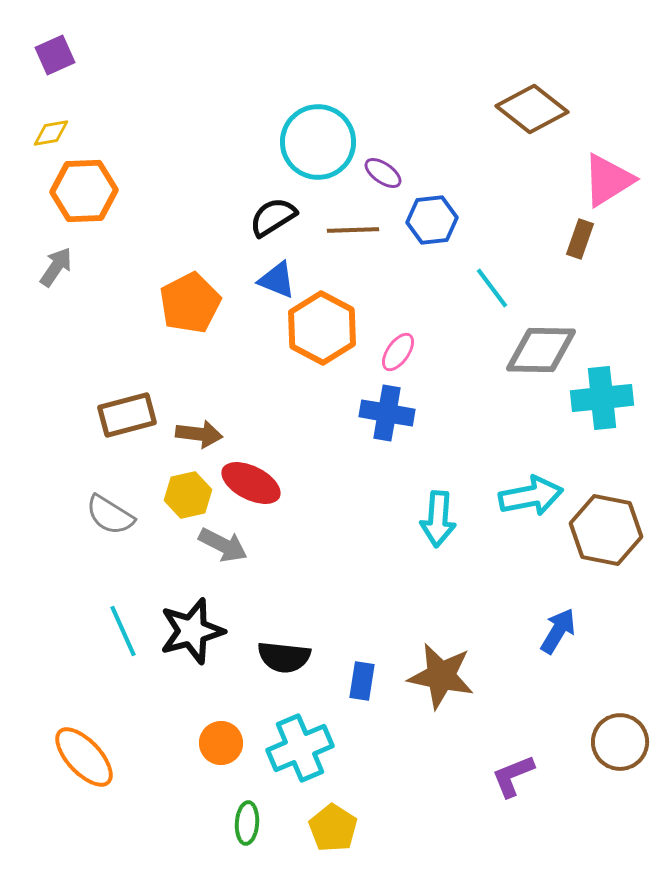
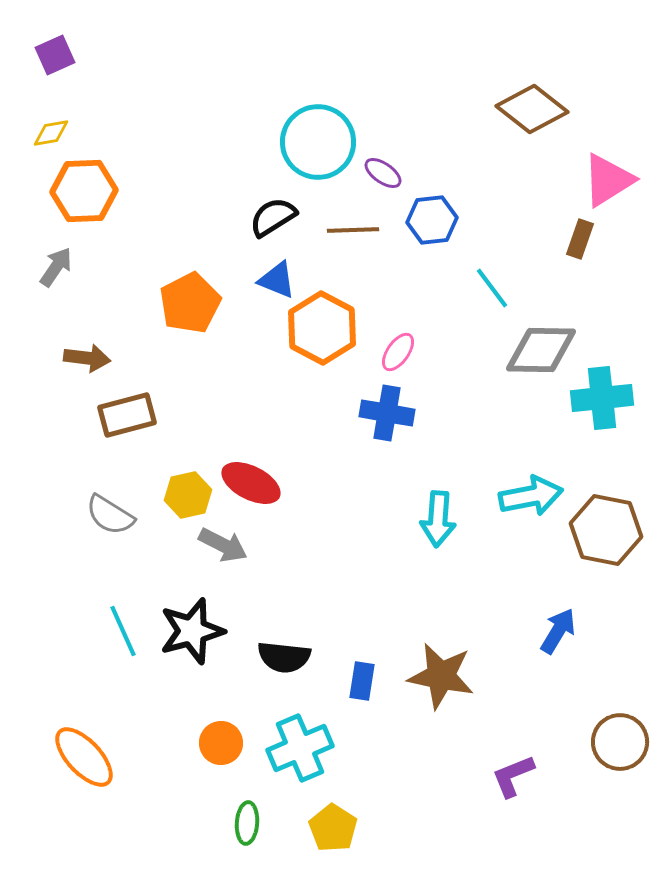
brown arrow at (199, 434): moved 112 px left, 76 px up
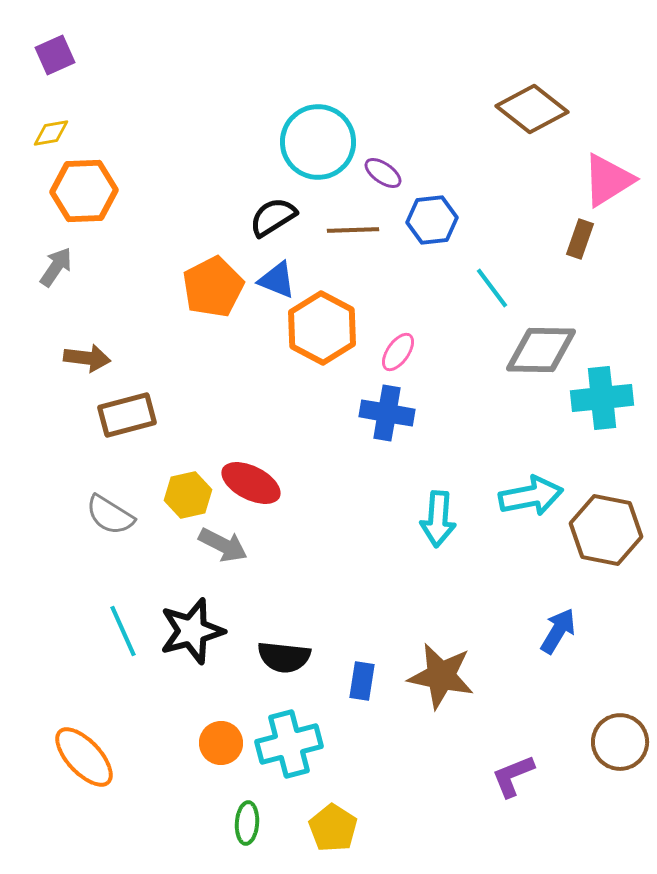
orange pentagon at (190, 303): moved 23 px right, 16 px up
cyan cross at (300, 748): moved 11 px left, 4 px up; rotated 8 degrees clockwise
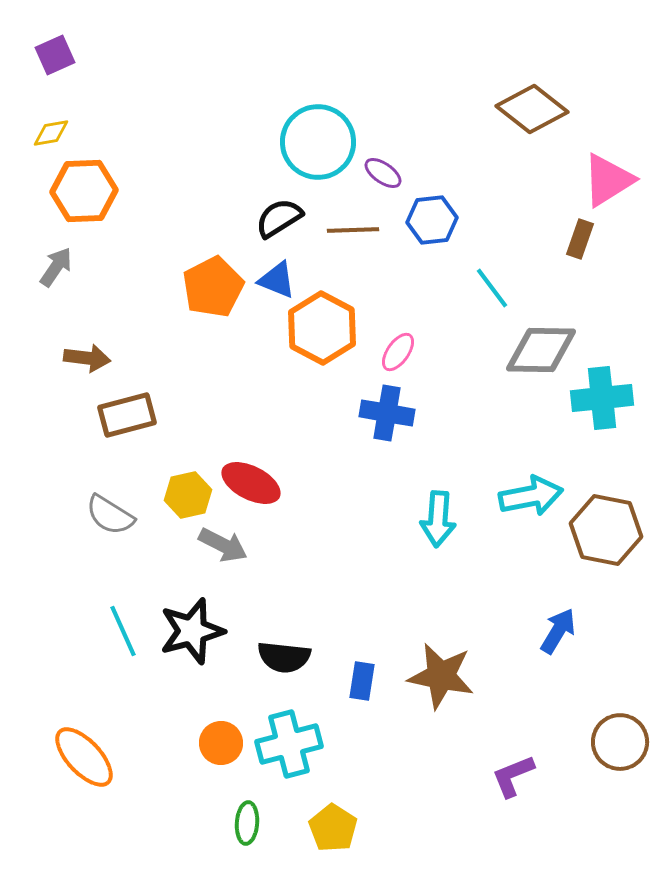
black semicircle at (273, 217): moved 6 px right, 1 px down
